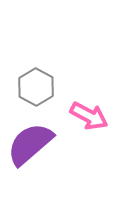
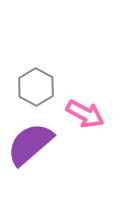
pink arrow: moved 4 px left, 2 px up
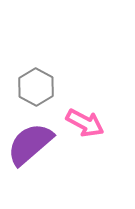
pink arrow: moved 9 px down
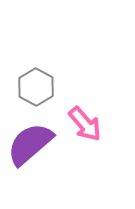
pink arrow: moved 1 px down; rotated 21 degrees clockwise
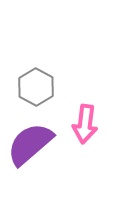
pink arrow: rotated 48 degrees clockwise
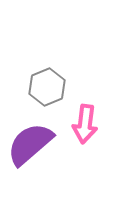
gray hexagon: moved 11 px right; rotated 9 degrees clockwise
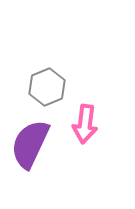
purple semicircle: rotated 24 degrees counterclockwise
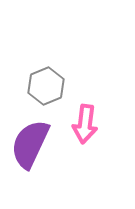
gray hexagon: moved 1 px left, 1 px up
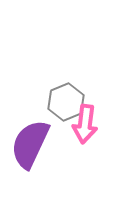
gray hexagon: moved 20 px right, 16 px down
